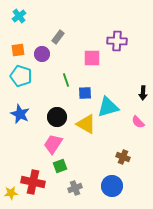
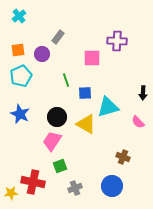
cyan pentagon: rotated 30 degrees clockwise
pink trapezoid: moved 1 px left, 3 px up
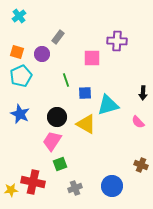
orange square: moved 1 px left, 2 px down; rotated 24 degrees clockwise
cyan triangle: moved 2 px up
brown cross: moved 18 px right, 8 px down
green square: moved 2 px up
yellow star: moved 3 px up
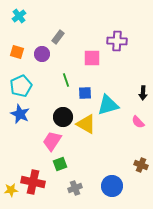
cyan pentagon: moved 10 px down
black circle: moved 6 px right
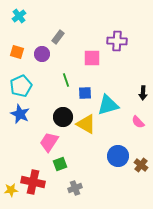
pink trapezoid: moved 3 px left, 1 px down
brown cross: rotated 16 degrees clockwise
blue circle: moved 6 px right, 30 px up
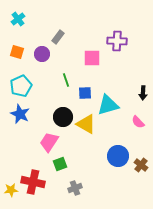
cyan cross: moved 1 px left, 3 px down
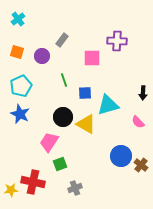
gray rectangle: moved 4 px right, 3 px down
purple circle: moved 2 px down
green line: moved 2 px left
blue circle: moved 3 px right
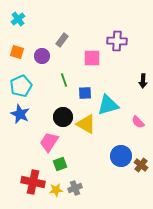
black arrow: moved 12 px up
yellow star: moved 45 px right
